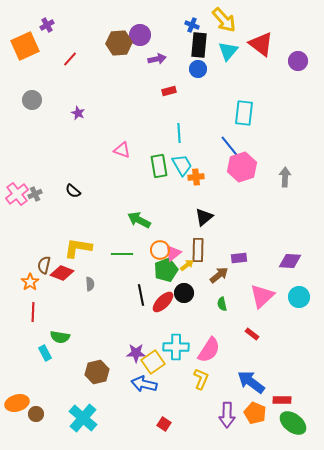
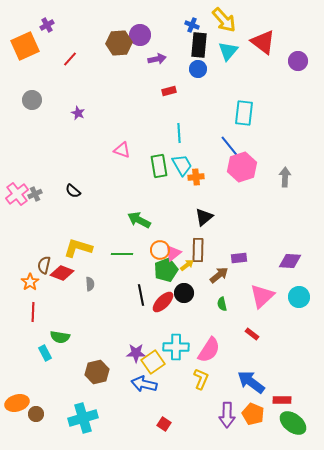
red triangle at (261, 44): moved 2 px right, 2 px up
yellow L-shape at (78, 248): rotated 8 degrees clockwise
orange pentagon at (255, 413): moved 2 px left, 1 px down
cyan cross at (83, 418): rotated 32 degrees clockwise
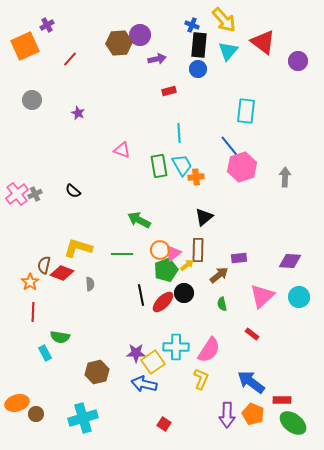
cyan rectangle at (244, 113): moved 2 px right, 2 px up
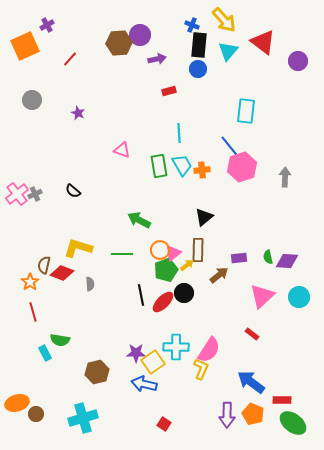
orange cross at (196, 177): moved 6 px right, 7 px up
purple diamond at (290, 261): moved 3 px left
green semicircle at (222, 304): moved 46 px right, 47 px up
red line at (33, 312): rotated 18 degrees counterclockwise
green semicircle at (60, 337): moved 3 px down
yellow L-shape at (201, 379): moved 10 px up
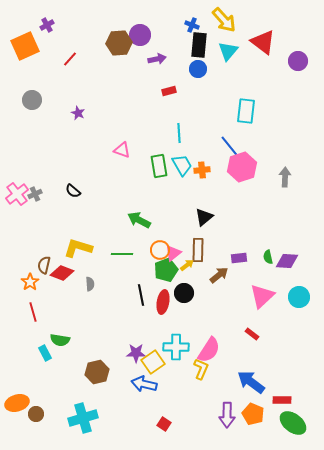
red ellipse at (163, 302): rotated 35 degrees counterclockwise
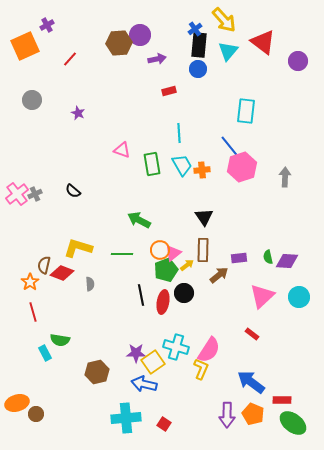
blue cross at (192, 25): moved 3 px right, 4 px down; rotated 32 degrees clockwise
green rectangle at (159, 166): moved 7 px left, 2 px up
black triangle at (204, 217): rotated 24 degrees counterclockwise
brown rectangle at (198, 250): moved 5 px right
cyan cross at (176, 347): rotated 15 degrees clockwise
cyan cross at (83, 418): moved 43 px right; rotated 12 degrees clockwise
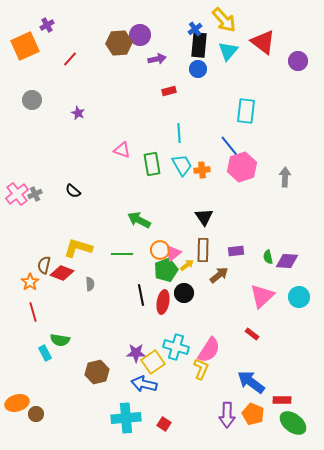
purple rectangle at (239, 258): moved 3 px left, 7 px up
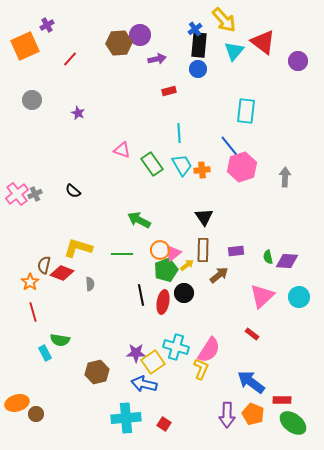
cyan triangle at (228, 51): moved 6 px right
green rectangle at (152, 164): rotated 25 degrees counterclockwise
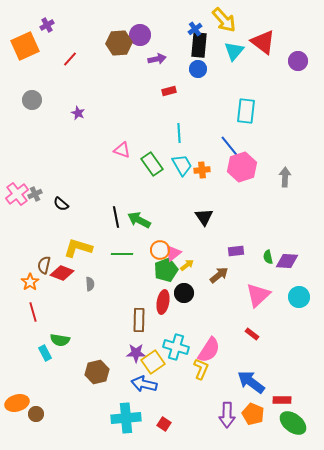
black semicircle at (73, 191): moved 12 px left, 13 px down
brown rectangle at (203, 250): moved 64 px left, 70 px down
black line at (141, 295): moved 25 px left, 78 px up
pink triangle at (262, 296): moved 4 px left, 1 px up
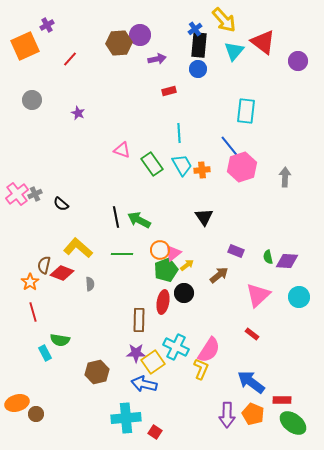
yellow L-shape at (78, 248): rotated 24 degrees clockwise
purple rectangle at (236, 251): rotated 28 degrees clockwise
cyan cross at (176, 347): rotated 10 degrees clockwise
red square at (164, 424): moved 9 px left, 8 px down
